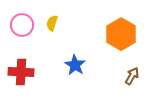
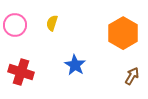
pink circle: moved 7 px left
orange hexagon: moved 2 px right, 1 px up
red cross: rotated 15 degrees clockwise
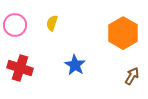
red cross: moved 1 px left, 4 px up
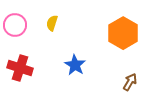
brown arrow: moved 2 px left, 6 px down
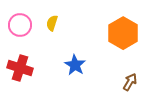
pink circle: moved 5 px right
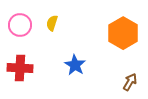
red cross: rotated 15 degrees counterclockwise
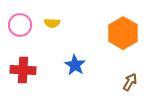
yellow semicircle: rotated 105 degrees counterclockwise
red cross: moved 3 px right, 2 px down
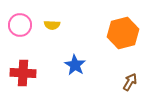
yellow semicircle: moved 2 px down
orange hexagon: rotated 16 degrees clockwise
red cross: moved 3 px down
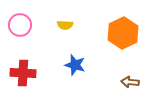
yellow semicircle: moved 13 px right
orange hexagon: rotated 12 degrees counterclockwise
blue star: rotated 15 degrees counterclockwise
brown arrow: rotated 114 degrees counterclockwise
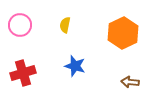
yellow semicircle: rotated 98 degrees clockwise
blue star: moved 1 px down
red cross: rotated 20 degrees counterclockwise
